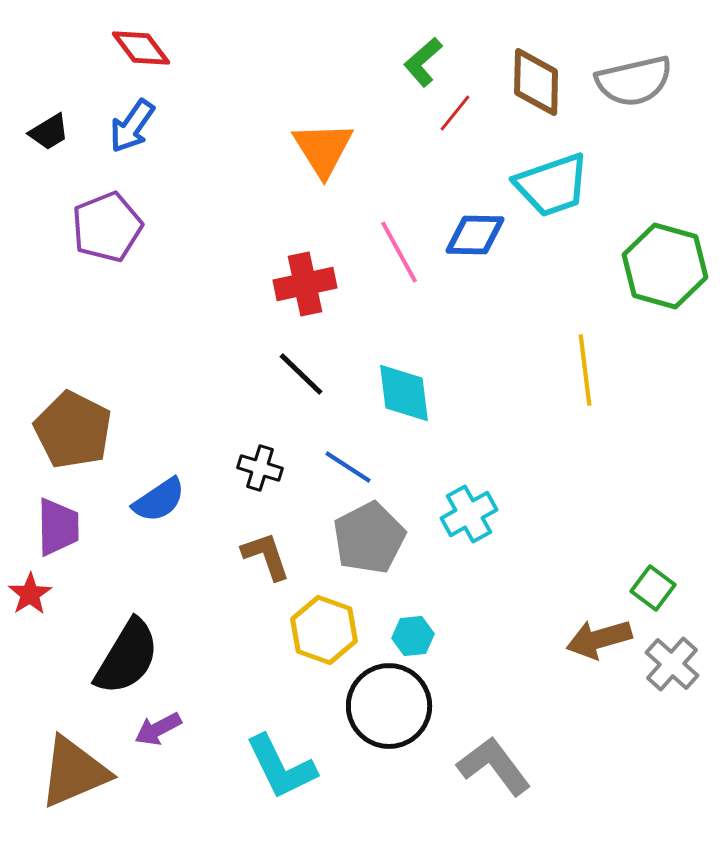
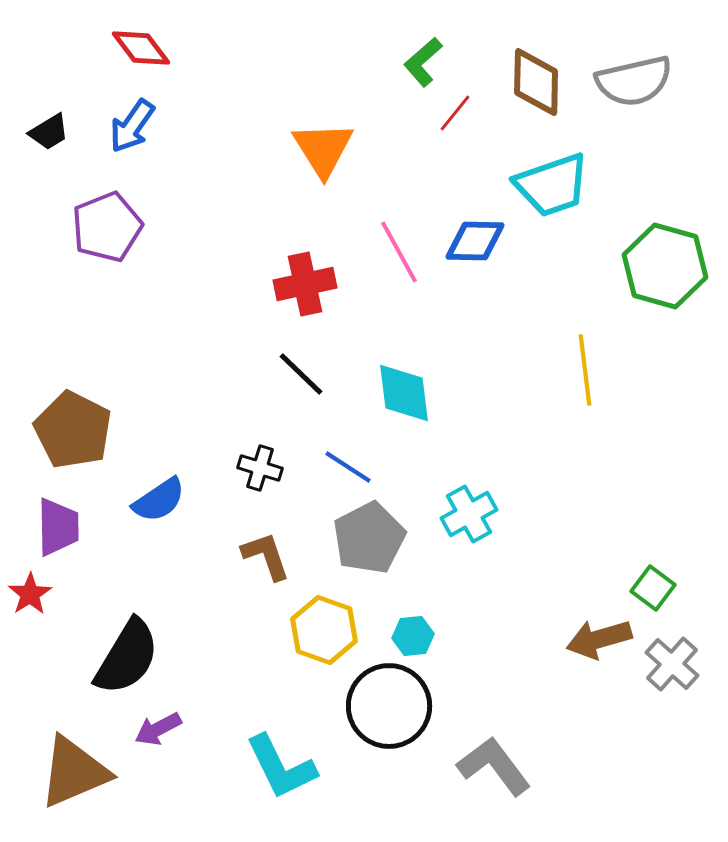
blue diamond: moved 6 px down
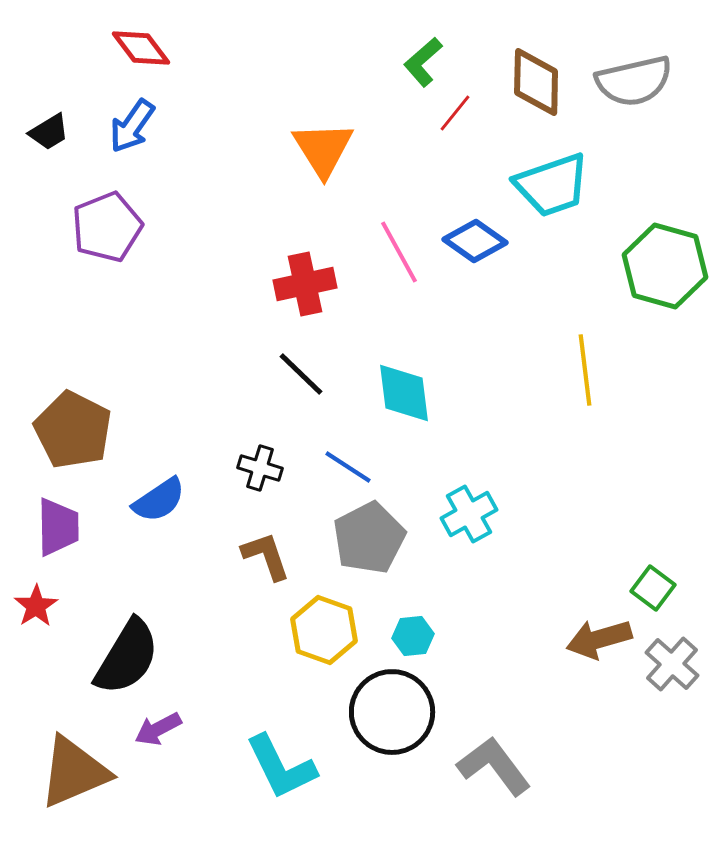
blue diamond: rotated 34 degrees clockwise
red star: moved 6 px right, 12 px down
black circle: moved 3 px right, 6 px down
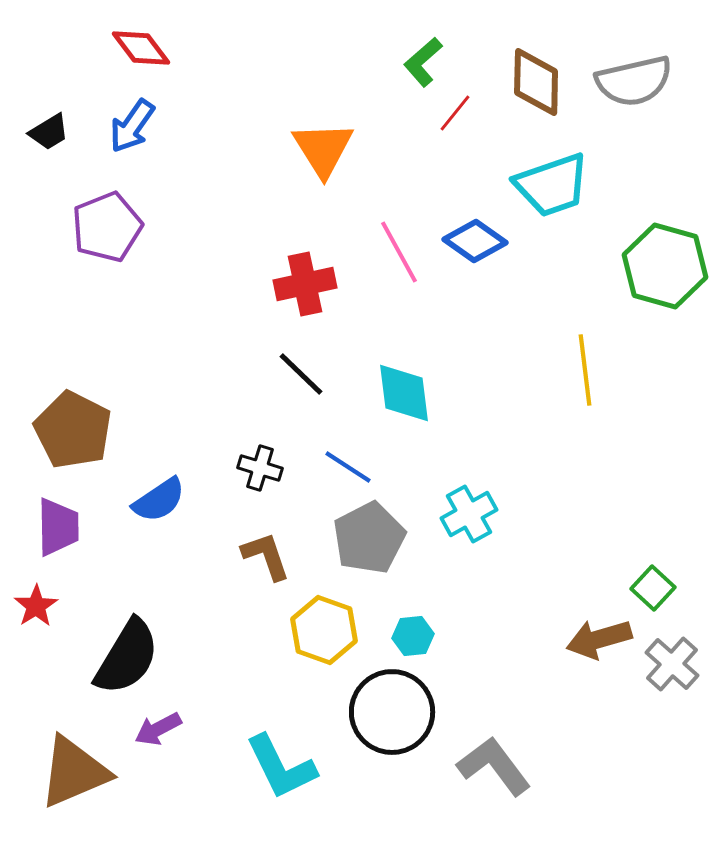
green square: rotated 6 degrees clockwise
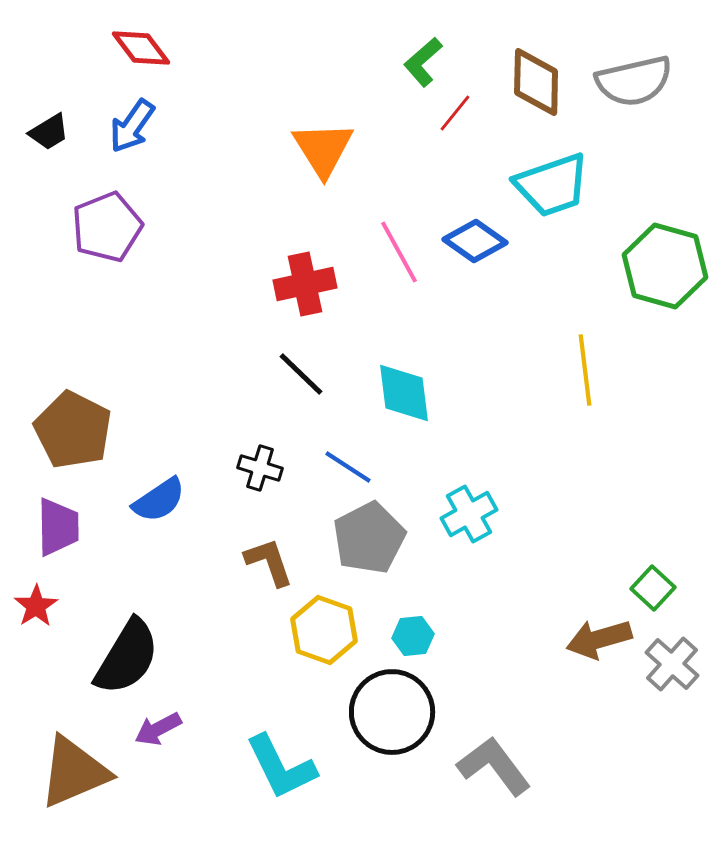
brown L-shape: moved 3 px right, 6 px down
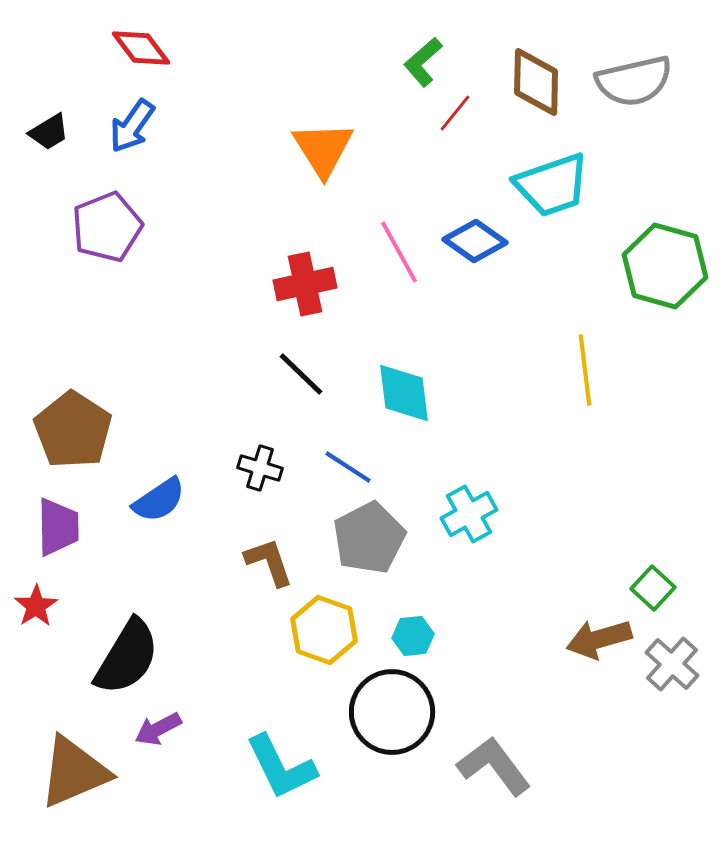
brown pentagon: rotated 6 degrees clockwise
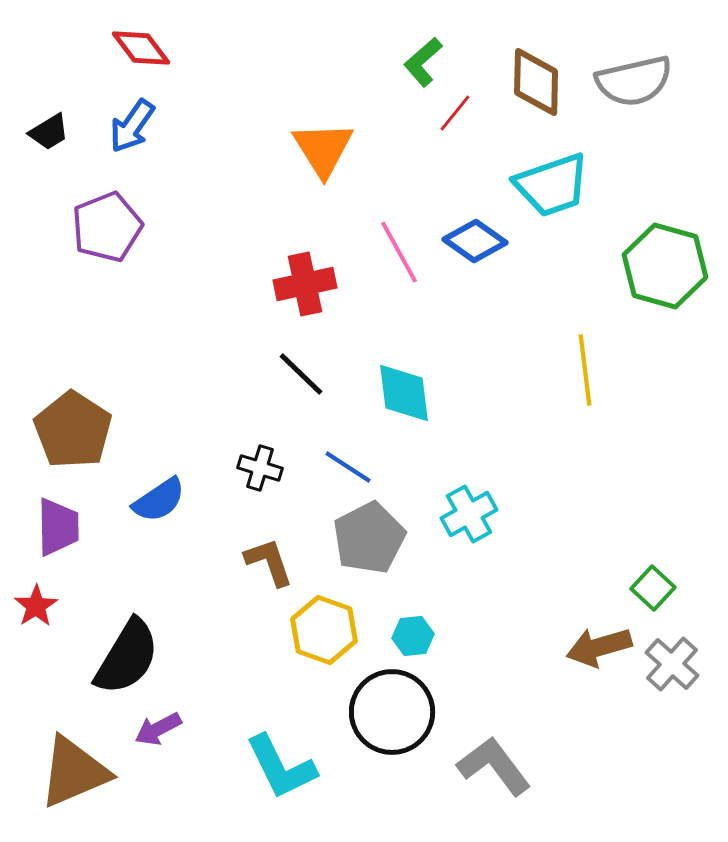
brown arrow: moved 8 px down
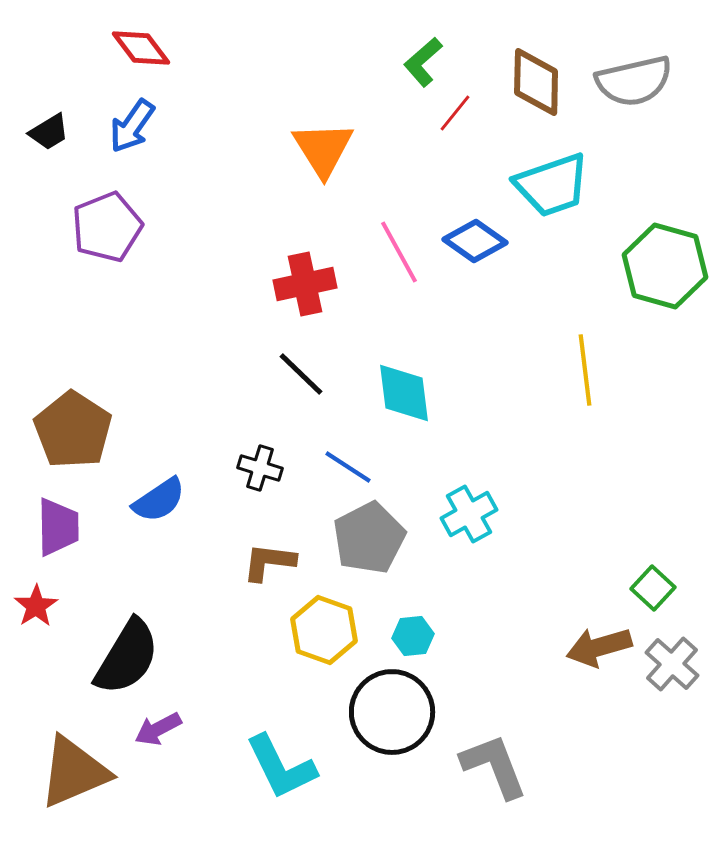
brown L-shape: rotated 64 degrees counterclockwise
gray L-shape: rotated 16 degrees clockwise
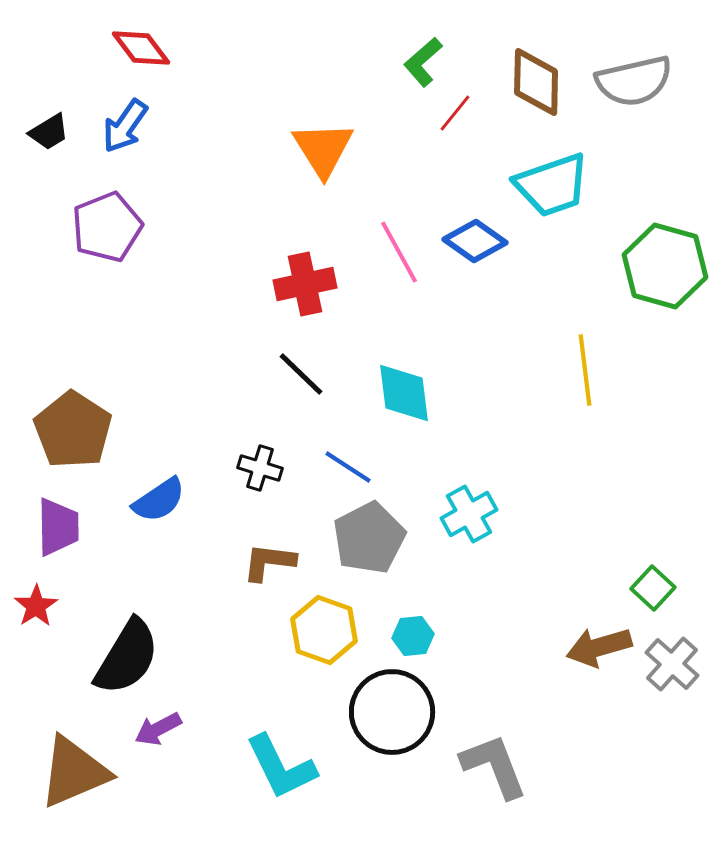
blue arrow: moved 7 px left
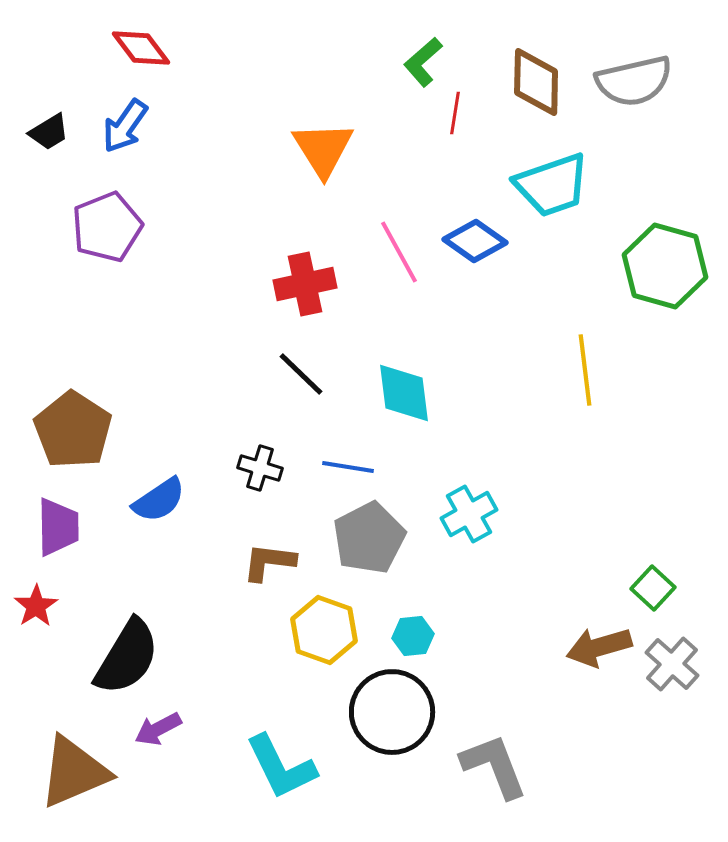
red line: rotated 30 degrees counterclockwise
blue line: rotated 24 degrees counterclockwise
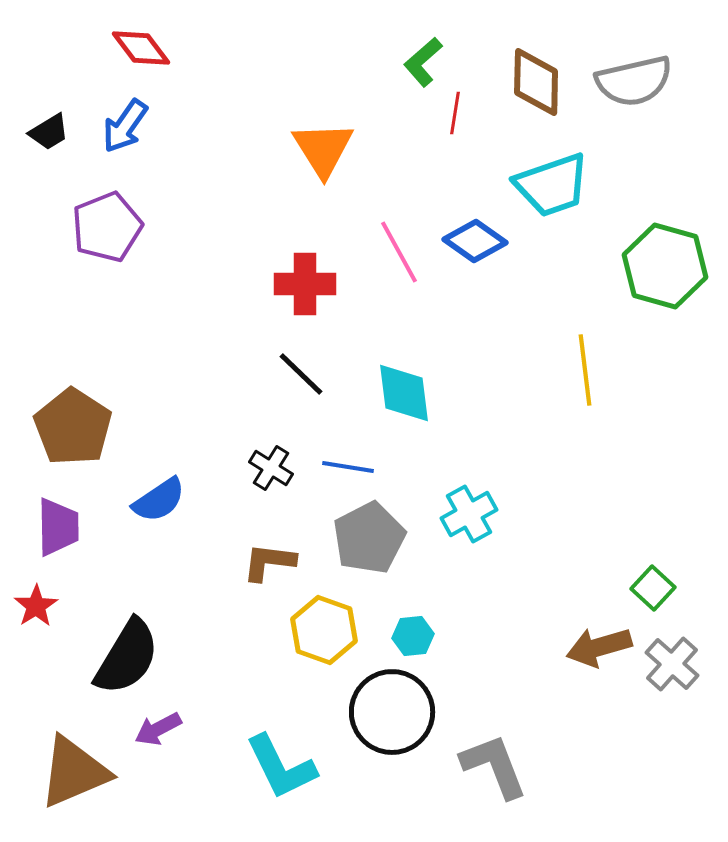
red cross: rotated 12 degrees clockwise
brown pentagon: moved 3 px up
black cross: moved 11 px right; rotated 15 degrees clockwise
